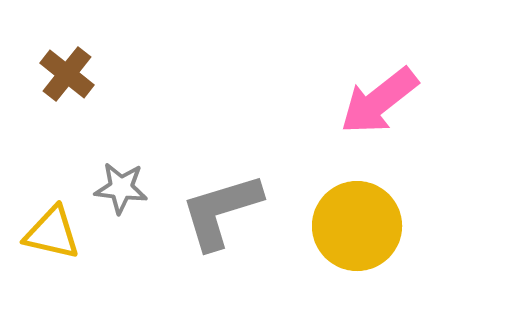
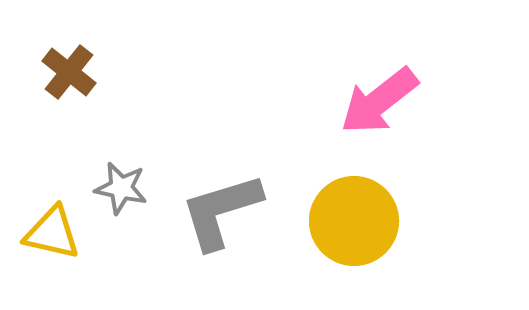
brown cross: moved 2 px right, 2 px up
gray star: rotated 6 degrees clockwise
yellow circle: moved 3 px left, 5 px up
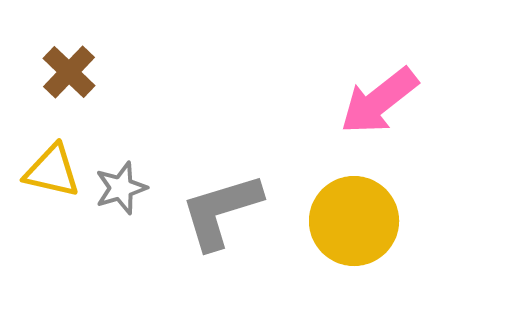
brown cross: rotated 6 degrees clockwise
gray star: rotated 30 degrees counterclockwise
yellow triangle: moved 62 px up
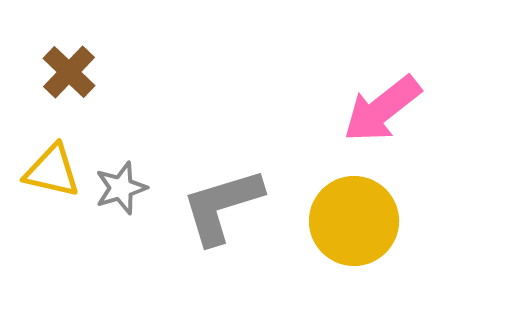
pink arrow: moved 3 px right, 8 px down
gray L-shape: moved 1 px right, 5 px up
